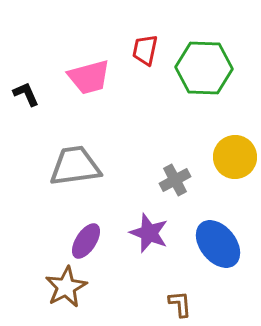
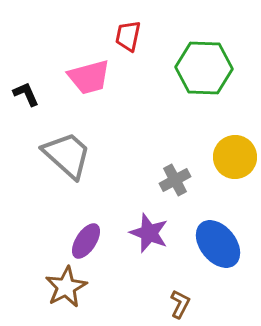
red trapezoid: moved 17 px left, 14 px up
gray trapezoid: moved 8 px left, 11 px up; rotated 50 degrees clockwise
brown L-shape: rotated 32 degrees clockwise
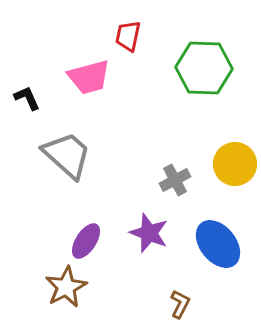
black L-shape: moved 1 px right, 4 px down
yellow circle: moved 7 px down
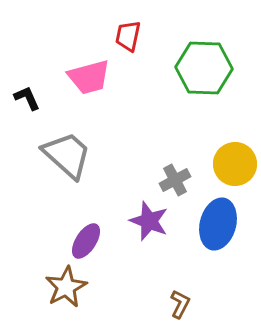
purple star: moved 12 px up
blue ellipse: moved 20 px up; rotated 54 degrees clockwise
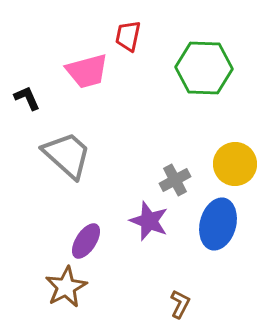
pink trapezoid: moved 2 px left, 6 px up
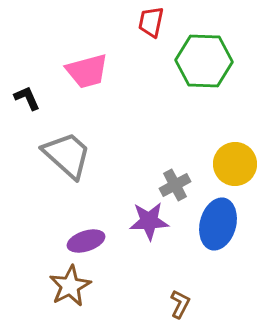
red trapezoid: moved 23 px right, 14 px up
green hexagon: moved 7 px up
gray cross: moved 5 px down
purple star: rotated 24 degrees counterclockwise
purple ellipse: rotated 39 degrees clockwise
brown star: moved 4 px right, 1 px up
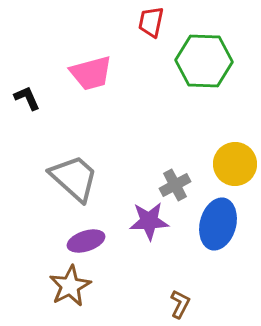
pink trapezoid: moved 4 px right, 2 px down
gray trapezoid: moved 7 px right, 23 px down
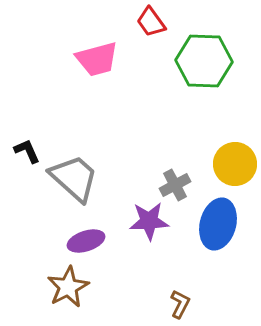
red trapezoid: rotated 48 degrees counterclockwise
pink trapezoid: moved 6 px right, 14 px up
black L-shape: moved 53 px down
brown star: moved 2 px left, 1 px down
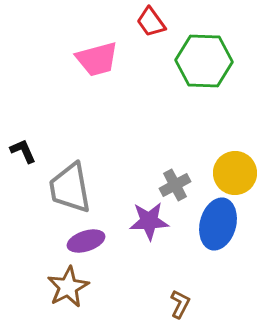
black L-shape: moved 4 px left
yellow circle: moved 9 px down
gray trapezoid: moved 4 px left, 10 px down; rotated 142 degrees counterclockwise
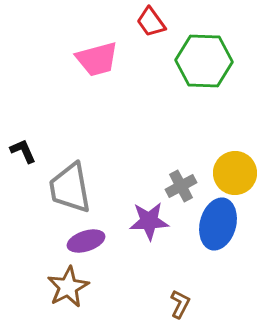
gray cross: moved 6 px right, 1 px down
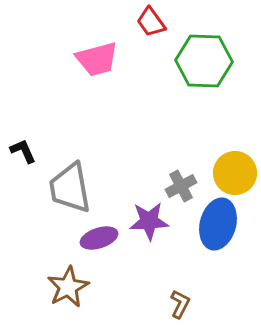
purple ellipse: moved 13 px right, 3 px up
